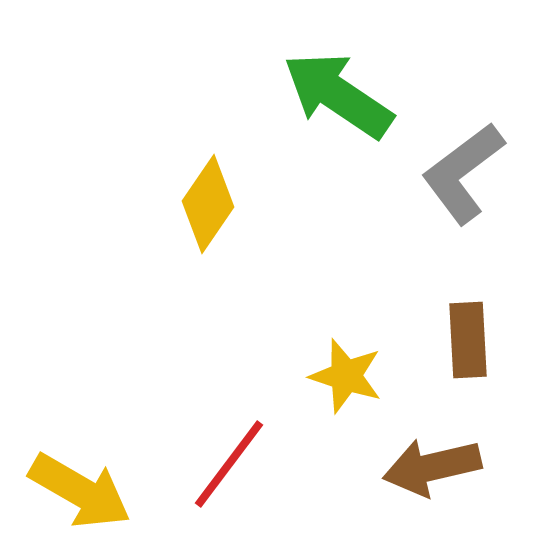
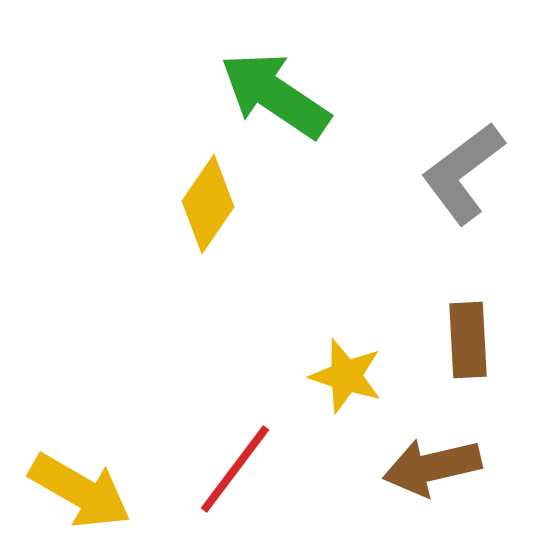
green arrow: moved 63 px left
red line: moved 6 px right, 5 px down
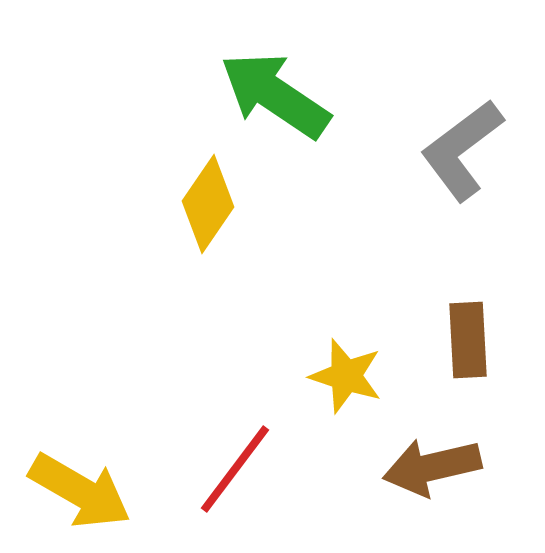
gray L-shape: moved 1 px left, 23 px up
